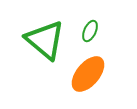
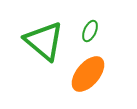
green triangle: moved 1 px left, 1 px down
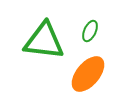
green triangle: rotated 33 degrees counterclockwise
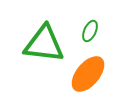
green triangle: moved 3 px down
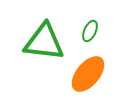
green triangle: moved 2 px up
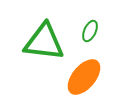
orange ellipse: moved 4 px left, 3 px down
